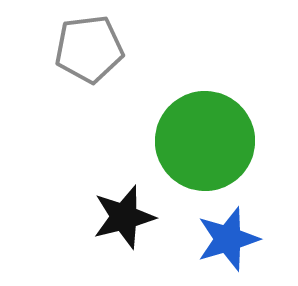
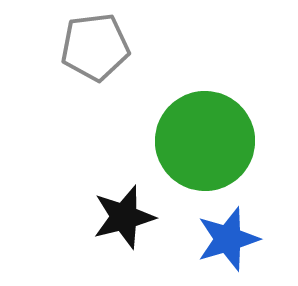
gray pentagon: moved 6 px right, 2 px up
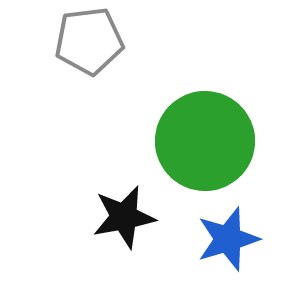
gray pentagon: moved 6 px left, 6 px up
black star: rotated 4 degrees clockwise
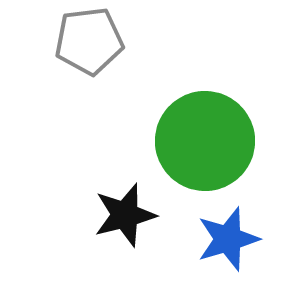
black star: moved 1 px right, 2 px up; rotated 4 degrees counterclockwise
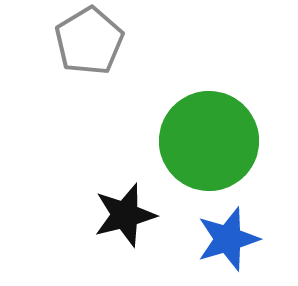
gray pentagon: rotated 24 degrees counterclockwise
green circle: moved 4 px right
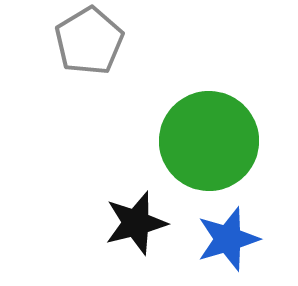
black star: moved 11 px right, 8 px down
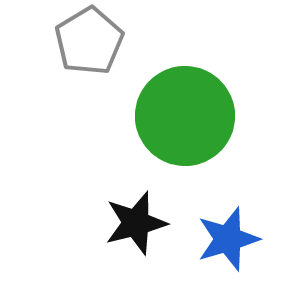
green circle: moved 24 px left, 25 px up
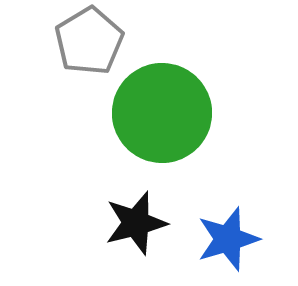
green circle: moved 23 px left, 3 px up
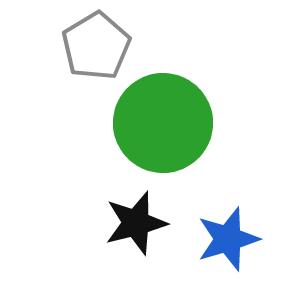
gray pentagon: moved 7 px right, 5 px down
green circle: moved 1 px right, 10 px down
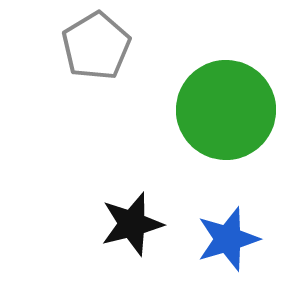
green circle: moved 63 px right, 13 px up
black star: moved 4 px left, 1 px down
